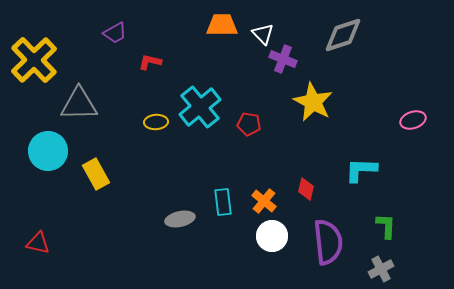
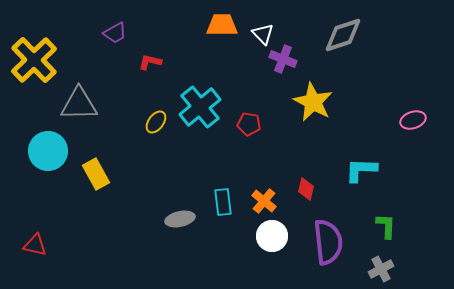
yellow ellipse: rotated 50 degrees counterclockwise
red triangle: moved 3 px left, 2 px down
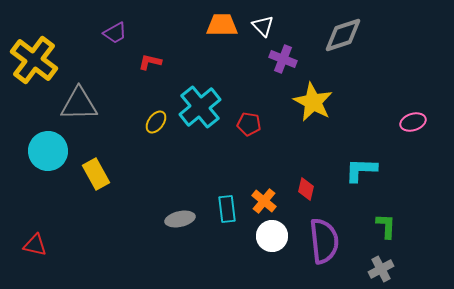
white triangle: moved 8 px up
yellow cross: rotated 9 degrees counterclockwise
pink ellipse: moved 2 px down
cyan rectangle: moved 4 px right, 7 px down
purple semicircle: moved 4 px left, 1 px up
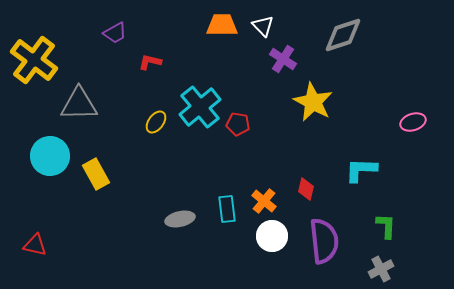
purple cross: rotated 12 degrees clockwise
red pentagon: moved 11 px left
cyan circle: moved 2 px right, 5 px down
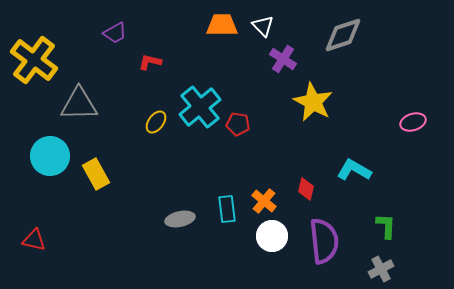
cyan L-shape: moved 7 px left; rotated 28 degrees clockwise
red triangle: moved 1 px left, 5 px up
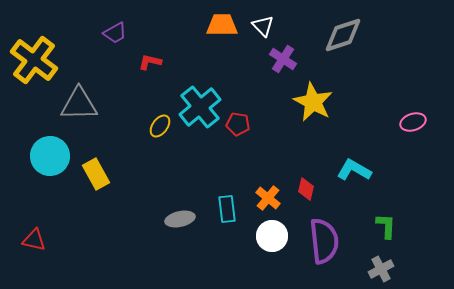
yellow ellipse: moved 4 px right, 4 px down
orange cross: moved 4 px right, 3 px up
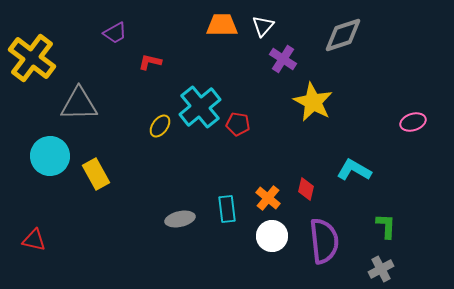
white triangle: rotated 25 degrees clockwise
yellow cross: moved 2 px left, 2 px up
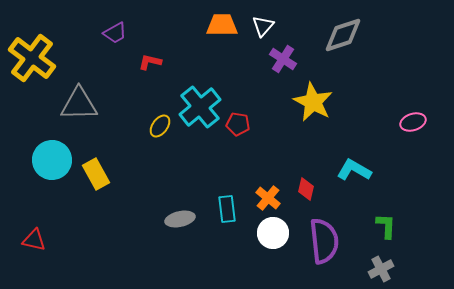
cyan circle: moved 2 px right, 4 px down
white circle: moved 1 px right, 3 px up
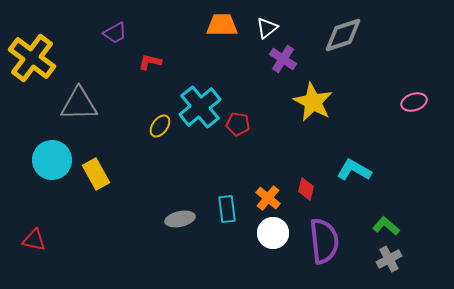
white triangle: moved 4 px right, 2 px down; rotated 10 degrees clockwise
pink ellipse: moved 1 px right, 20 px up
green L-shape: rotated 52 degrees counterclockwise
gray cross: moved 8 px right, 10 px up
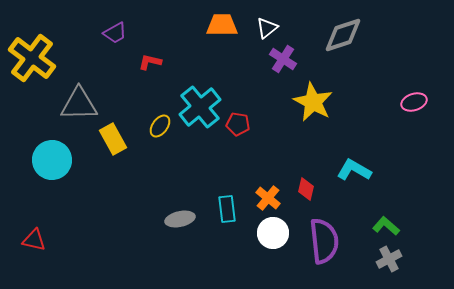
yellow rectangle: moved 17 px right, 35 px up
